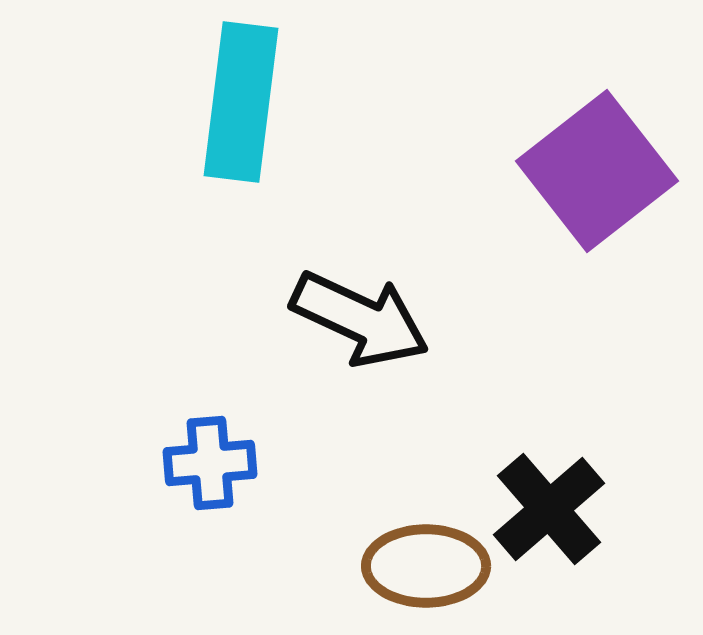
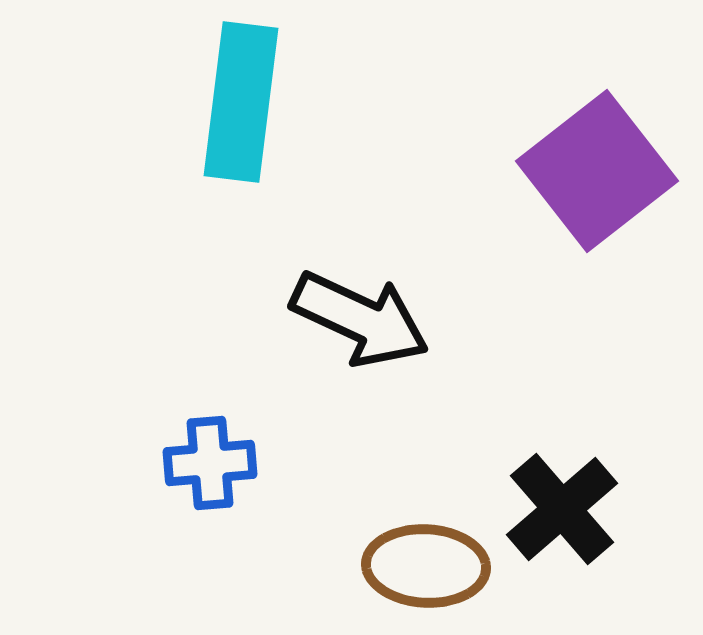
black cross: moved 13 px right
brown ellipse: rotated 3 degrees clockwise
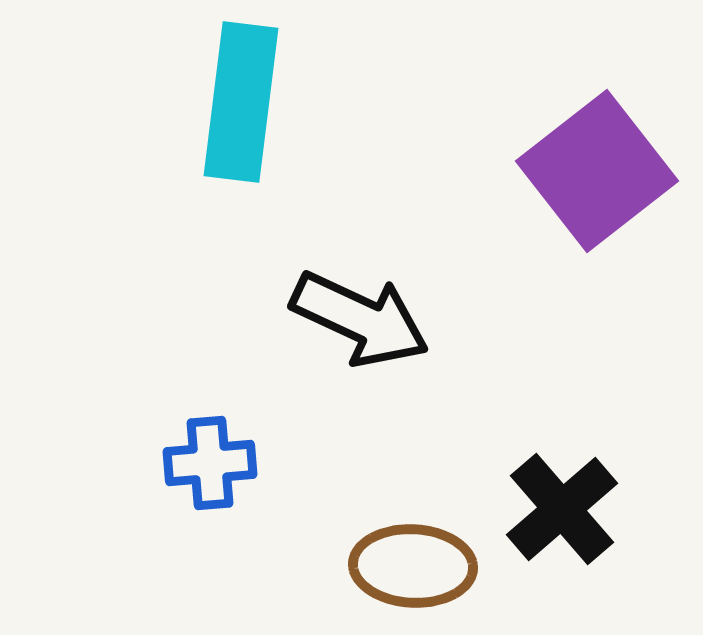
brown ellipse: moved 13 px left
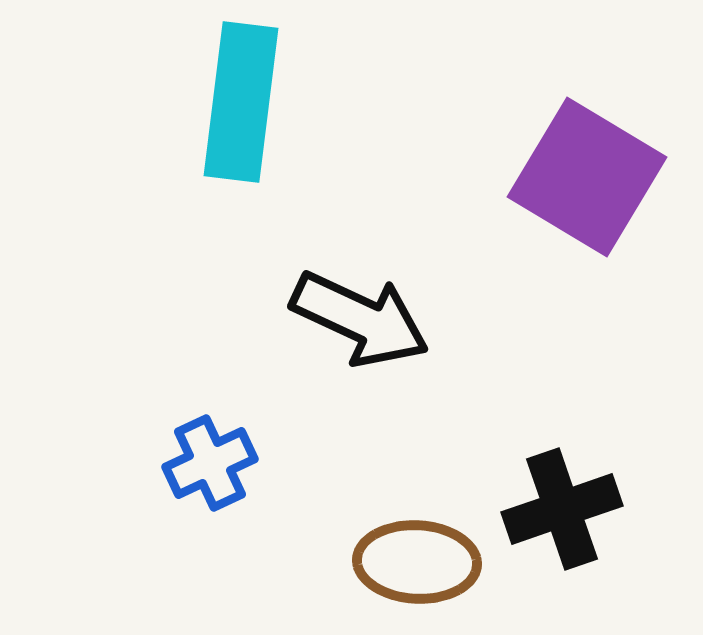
purple square: moved 10 px left, 6 px down; rotated 21 degrees counterclockwise
blue cross: rotated 20 degrees counterclockwise
black cross: rotated 22 degrees clockwise
brown ellipse: moved 4 px right, 4 px up
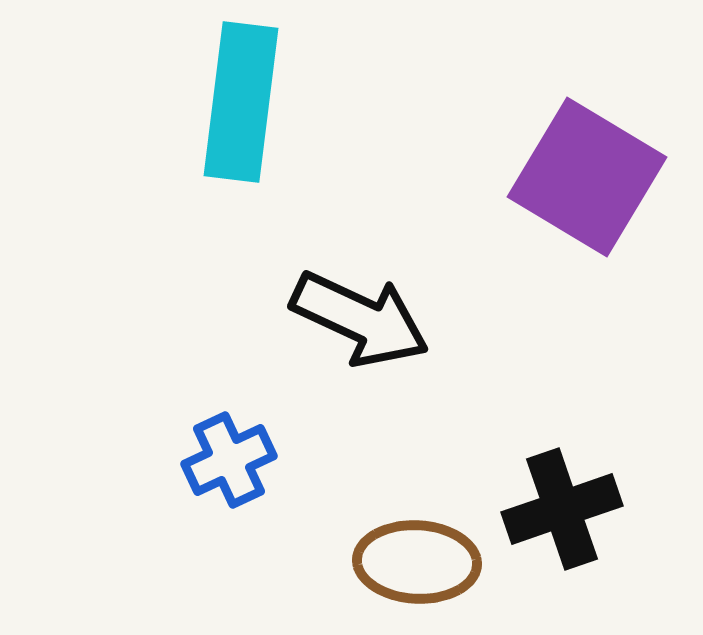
blue cross: moved 19 px right, 3 px up
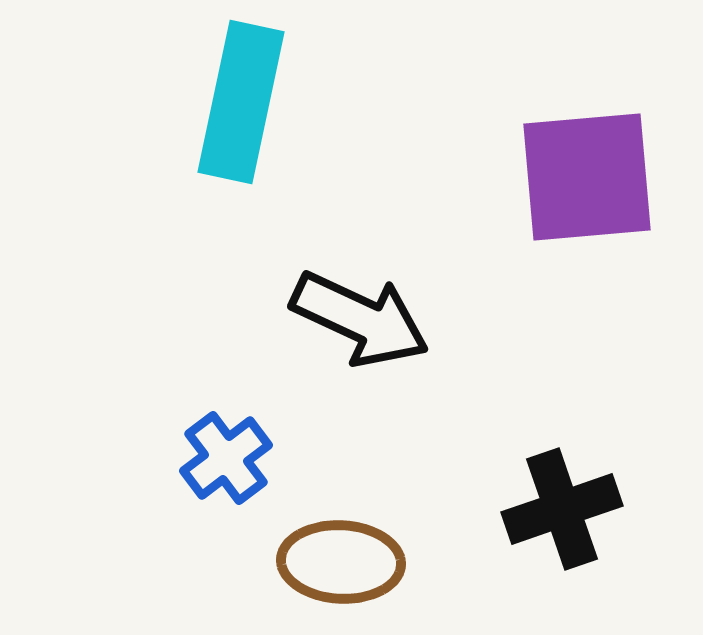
cyan rectangle: rotated 5 degrees clockwise
purple square: rotated 36 degrees counterclockwise
blue cross: moved 3 px left, 2 px up; rotated 12 degrees counterclockwise
brown ellipse: moved 76 px left
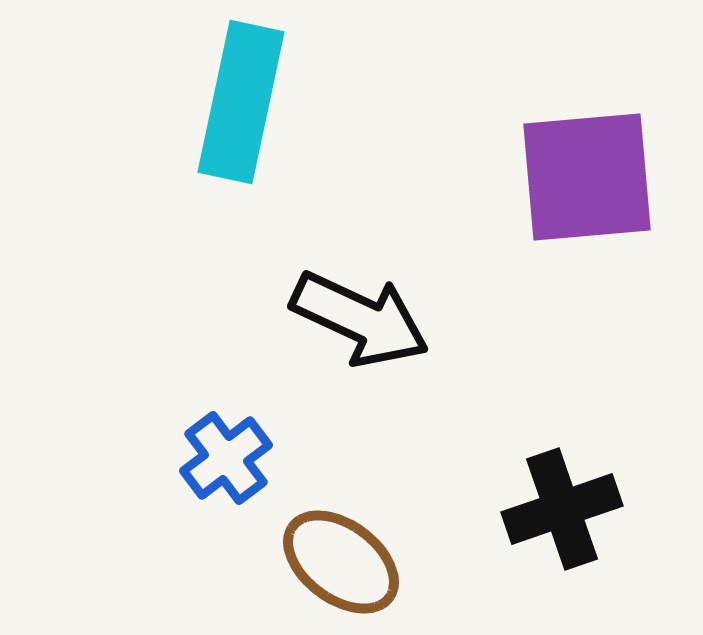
brown ellipse: rotated 34 degrees clockwise
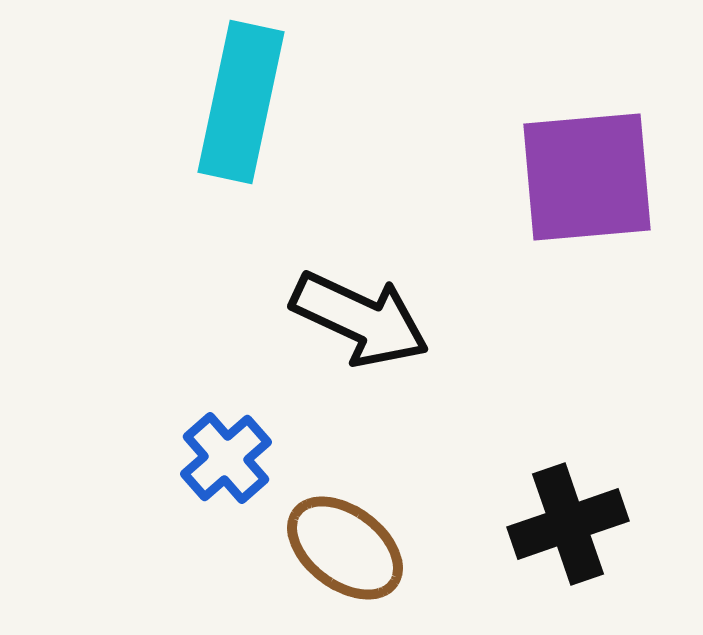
blue cross: rotated 4 degrees counterclockwise
black cross: moved 6 px right, 15 px down
brown ellipse: moved 4 px right, 14 px up
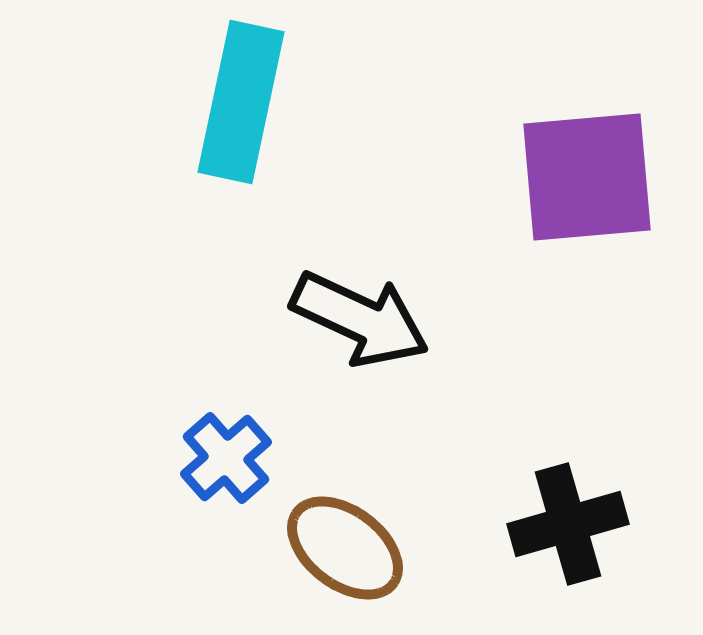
black cross: rotated 3 degrees clockwise
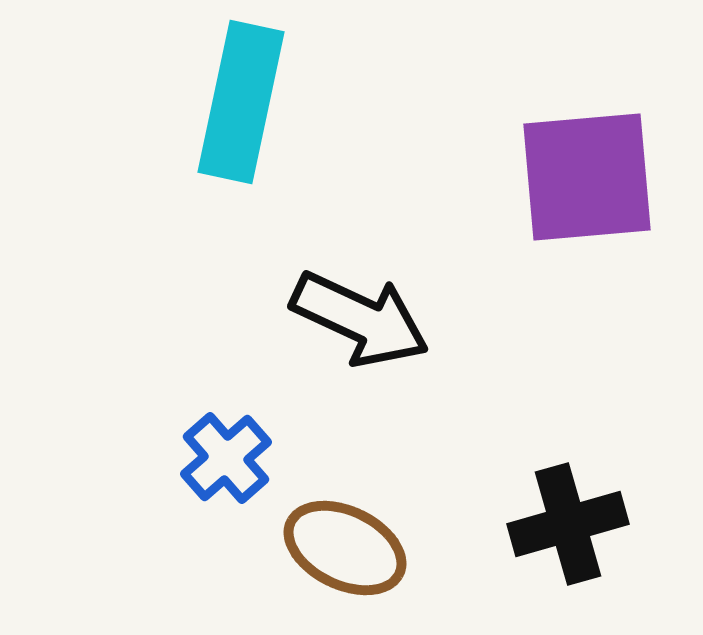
brown ellipse: rotated 11 degrees counterclockwise
